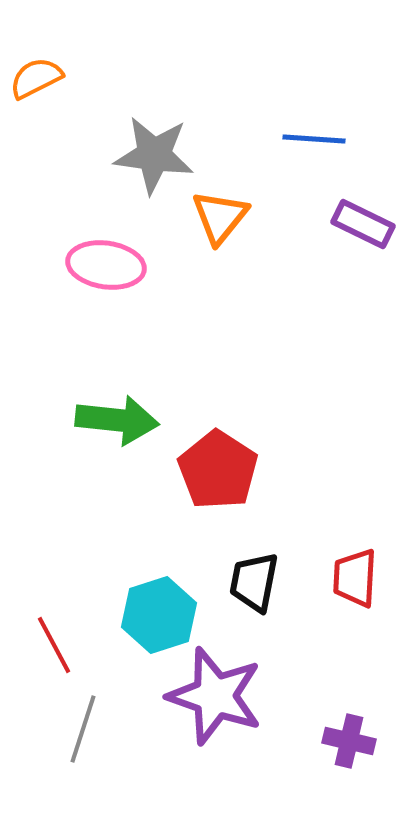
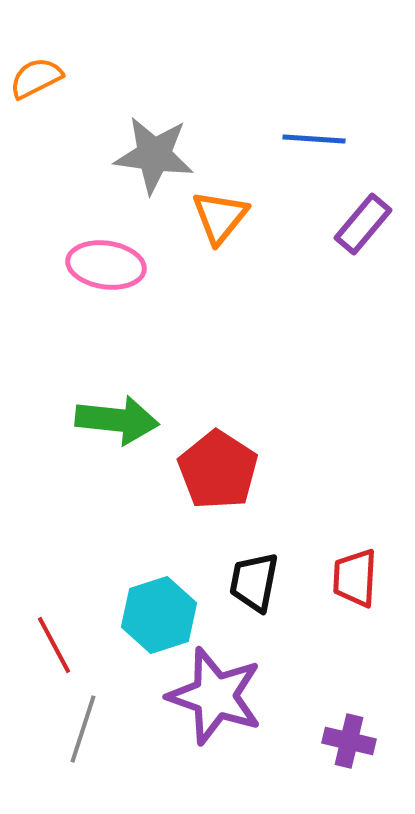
purple rectangle: rotated 76 degrees counterclockwise
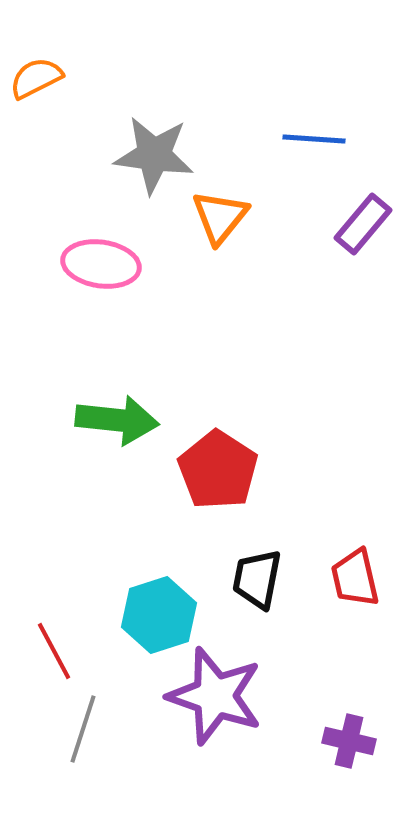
pink ellipse: moved 5 px left, 1 px up
red trapezoid: rotated 16 degrees counterclockwise
black trapezoid: moved 3 px right, 3 px up
red line: moved 6 px down
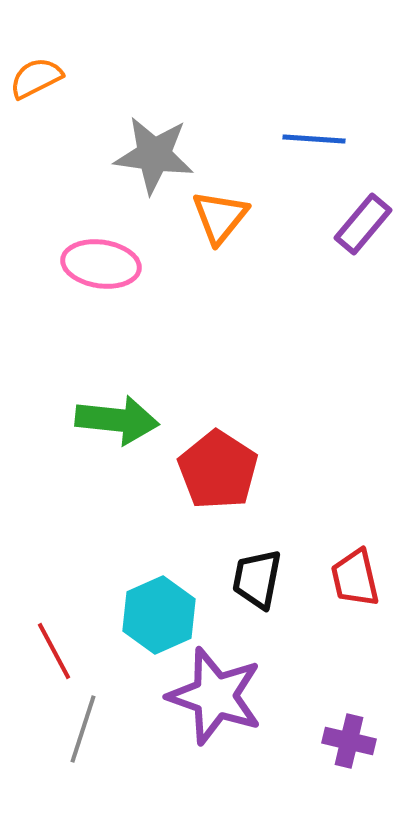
cyan hexagon: rotated 6 degrees counterclockwise
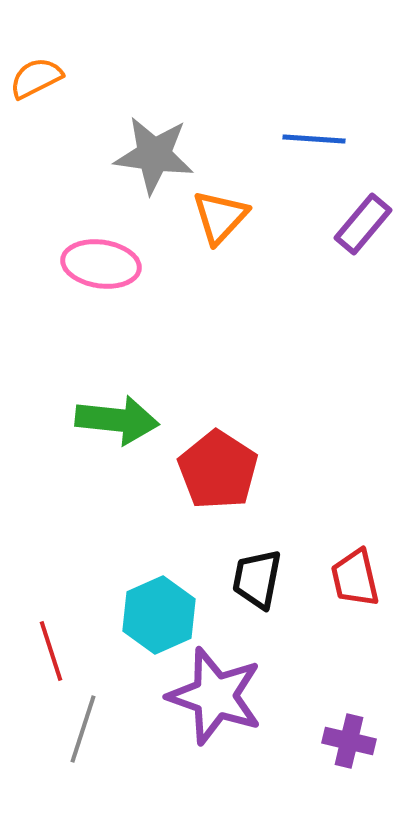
orange triangle: rotated 4 degrees clockwise
red line: moved 3 px left; rotated 10 degrees clockwise
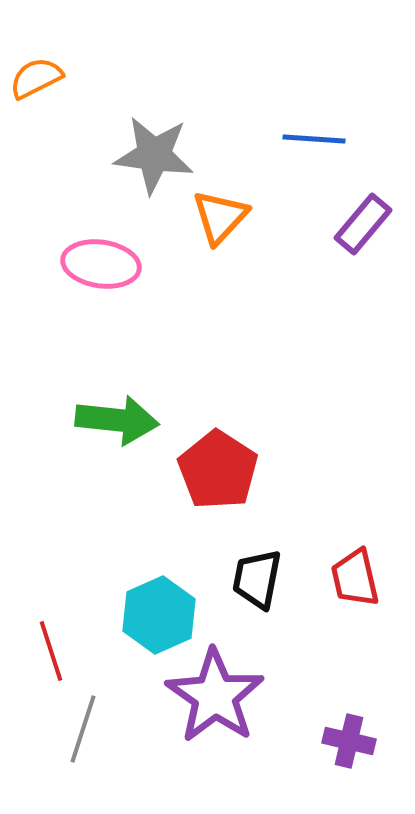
purple star: rotated 16 degrees clockwise
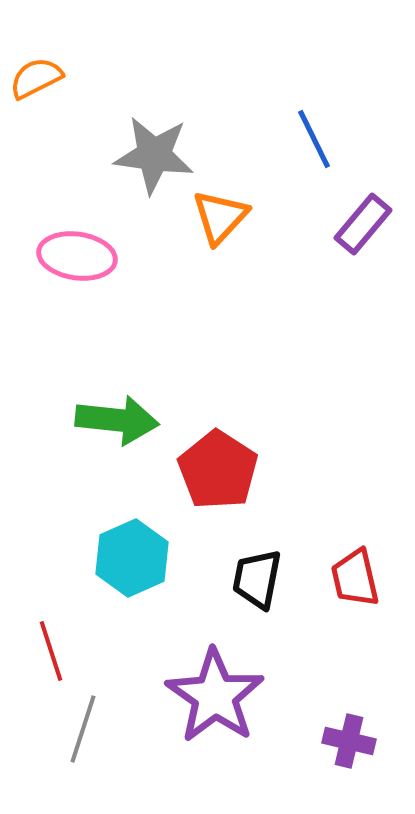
blue line: rotated 60 degrees clockwise
pink ellipse: moved 24 px left, 8 px up
cyan hexagon: moved 27 px left, 57 px up
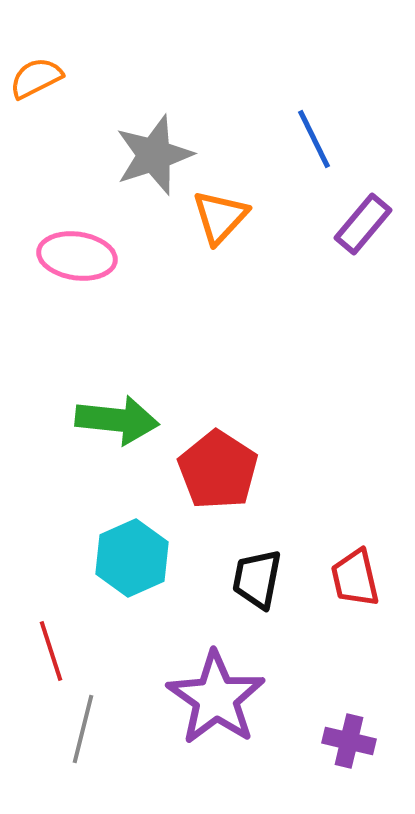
gray star: rotated 26 degrees counterclockwise
purple star: moved 1 px right, 2 px down
gray line: rotated 4 degrees counterclockwise
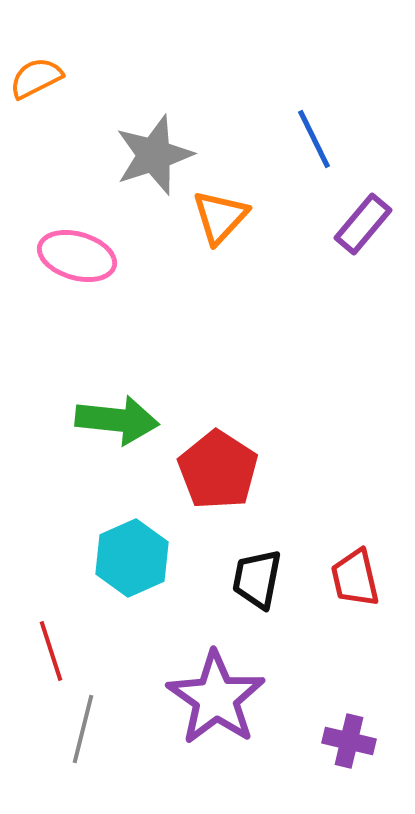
pink ellipse: rotated 8 degrees clockwise
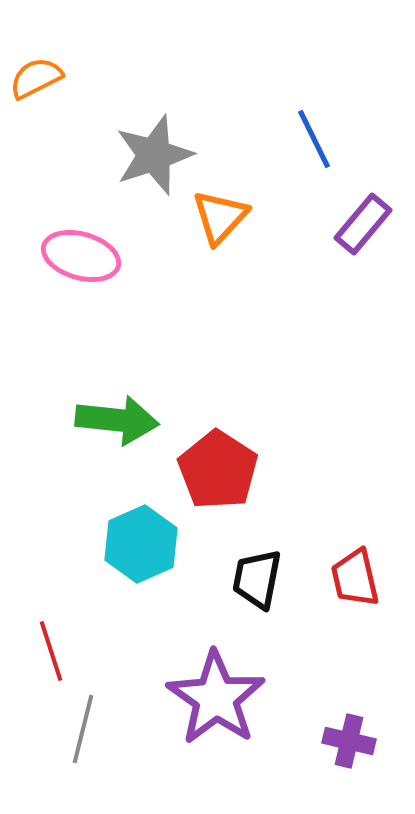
pink ellipse: moved 4 px right
cyan hexagon: moved 9 px right, 14 px up
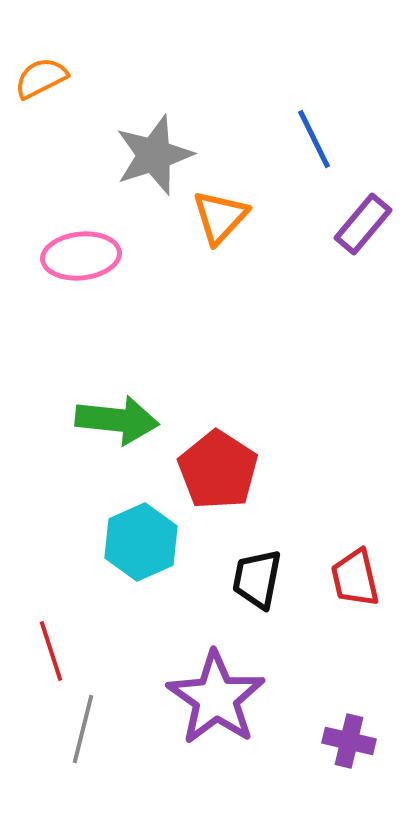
orange semicircle: moved 5 px right
pink ellipse: rotated 22 degrees counterclockwise
cyan hexagon: moved 2 px up
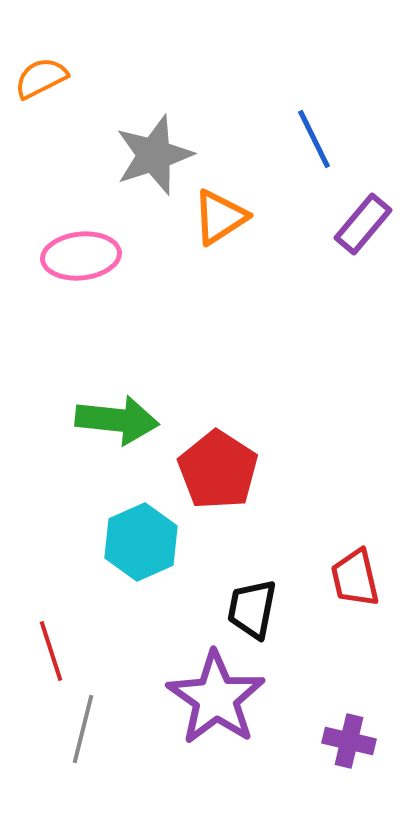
orange triangle: rotated 14 degrees clockwise
black trapezoid: moved 5 px left, 30 px down
